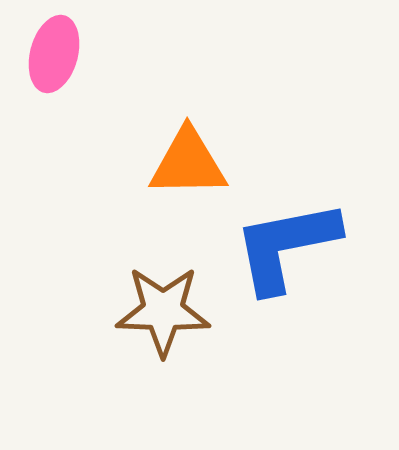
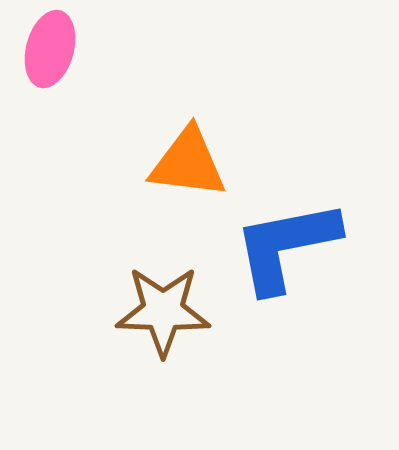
pink ellipse: moved 4 px left, 5 px up
orange triangle: rotated 8 degrees clockwise
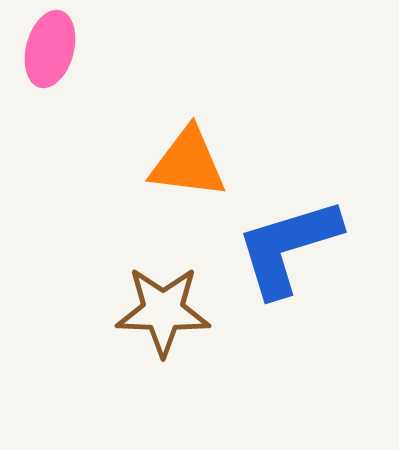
blue L-shape: moved 2 px right, 1 px down; rotated 6 degrees counterclockwise
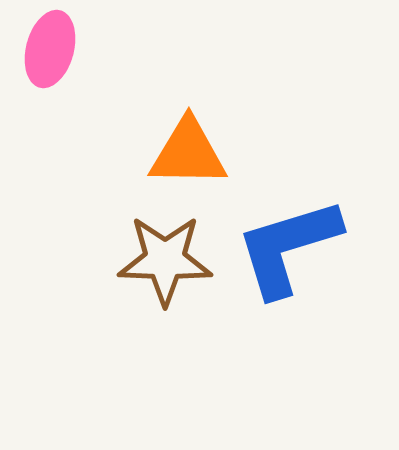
orange triangle: moved 10 px up; rotated 6 degrees counterclockwise
brown star: moved 2 px right, 51 px up
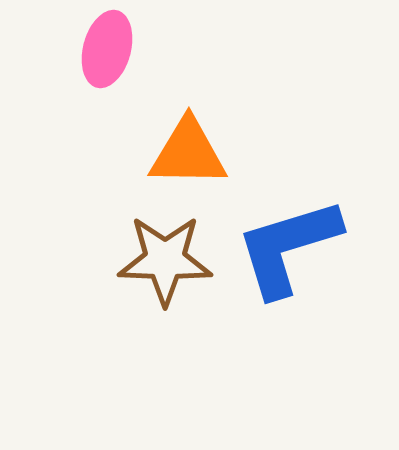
pink ellipse: moved 57 px right
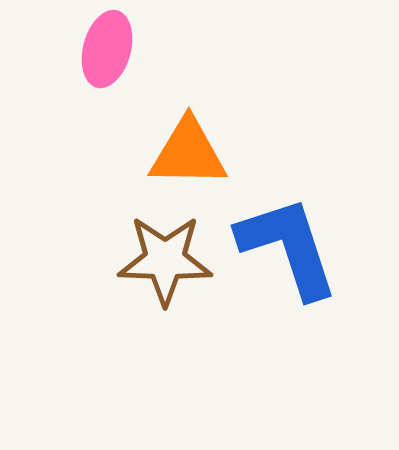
blue L-shape: rotated 89 degrees clockwise
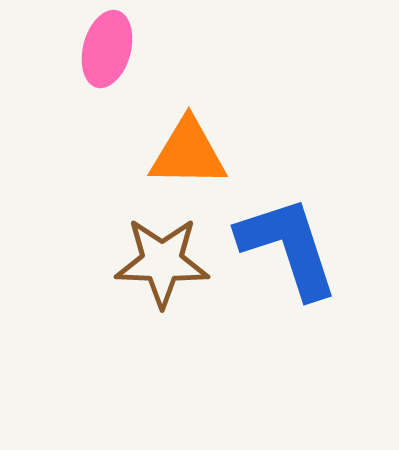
brown star: moved 3 px left, 2 px down
